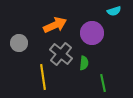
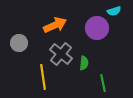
purple circle: moved 5 px right, 5 px up
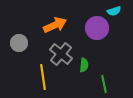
green semicircle: moved 2 px down
green line: moved 1 px right, 1 px down
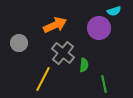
purple circle: moved 2 px right
gray cross: moved 2 px right, 1 px up
yellow line: moved 2 px down; rotated 35 degrees clockwise
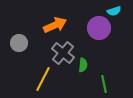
green semicircle: moved 1 px left
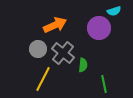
gray circle: moved 19 px right, 6 px down
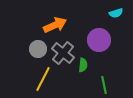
cyan semicircle: moved 2 px right, 2 px down
purple circle: moved 12 px down
green line: moved 1 px down
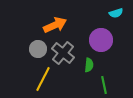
purple circle: moved 2 px right
green semicircle: moved 6 px right
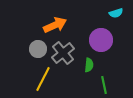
gray cross: rotated 10 degrees clockwise
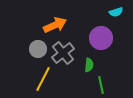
cyan semicircle: moved 1 px up
purple circle: moved 2 px up
green line: moved 3 px left
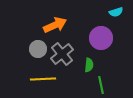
gray cross: moved 1 px left, 1 px down
yellow line: rotated 60 degrees clockwise
